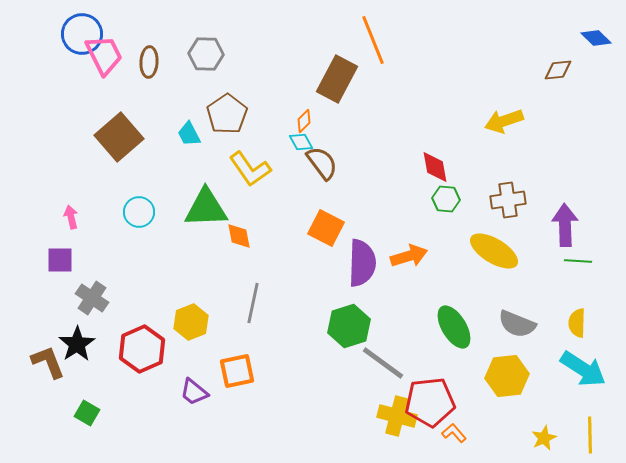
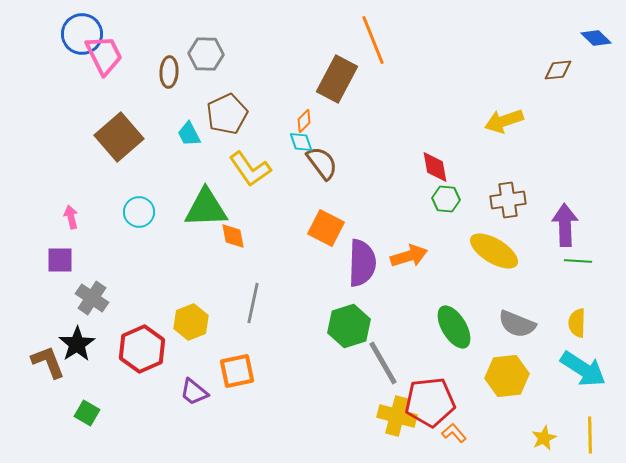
brown ellipse at (149, 62): moved 20 px right, 10 px down
brown pentagon at (227, 114): rotated 9 degrees clockwise
cyan diamond at (301, 142): rotated 10 degrees clockwise
orange diamond at (239, 236): moved 6 px left
gray line at (383, 363): rotated 24 degrees clockwise
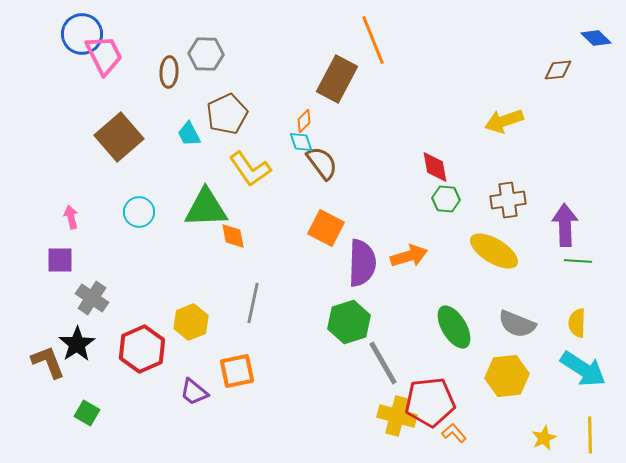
green hexagon at (349, 326): moved 4 px up
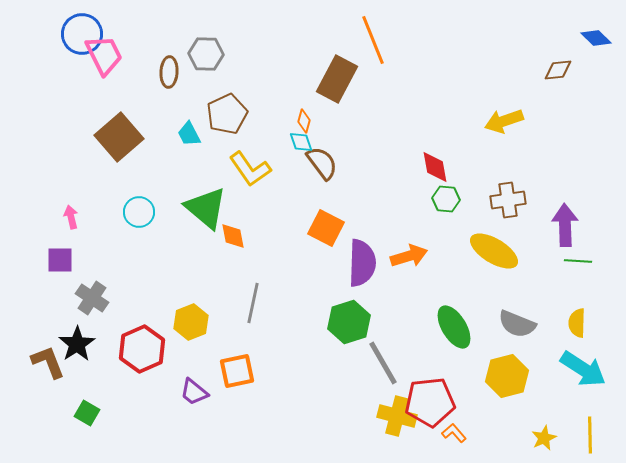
orange diamond at (304, 121): rotated 30 degrees counterclockwise
green triangle at (206, 208): rotated 42 degrees clockwise
yellow hexagon at (507, 376): rotated 9 degrees counterclockwise
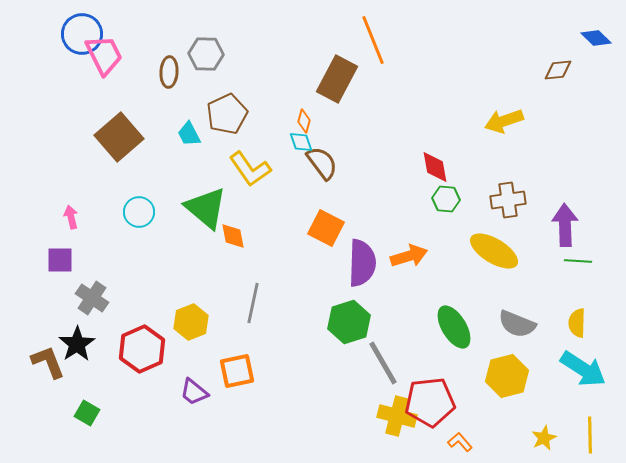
orange L-shape at (454, 433): moved 6 px right, 9 px down
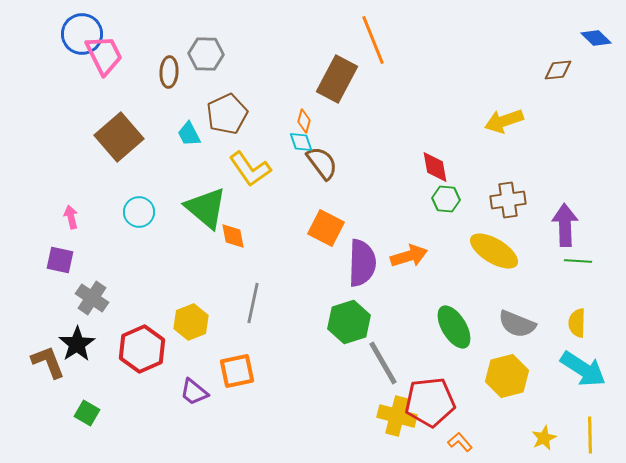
purple square at (60, 260): rotated 12 degrees clockwise
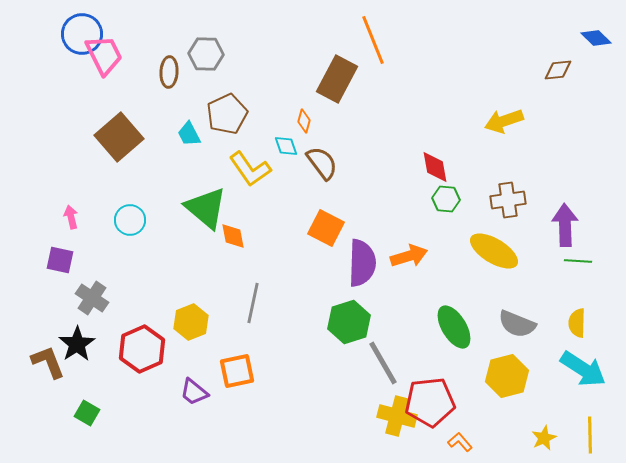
cyan diamond at (301, 142): moved 15 px left, 4 px down
cyan circle at (139, 212): moved 9 px left, 8 px down
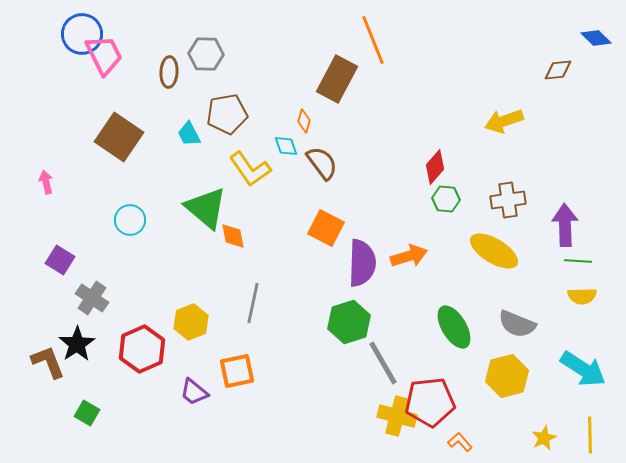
brown pentagon at (227, 114): rotated 15 degrees clockwise
brown square at (119, 137): rotated 15 degrees counterclockwise
red diamond at (435, 167): rotated 52 degrees clockwise
pink arrow at (71, 217): moved 25 px left, 35 px up
purple square at (60, 260): rotated 20 degrees clockwise
yellow semicircle at (577, 323): moved 5 px right, 27 px up; rotated 92 degrees counterclockwise
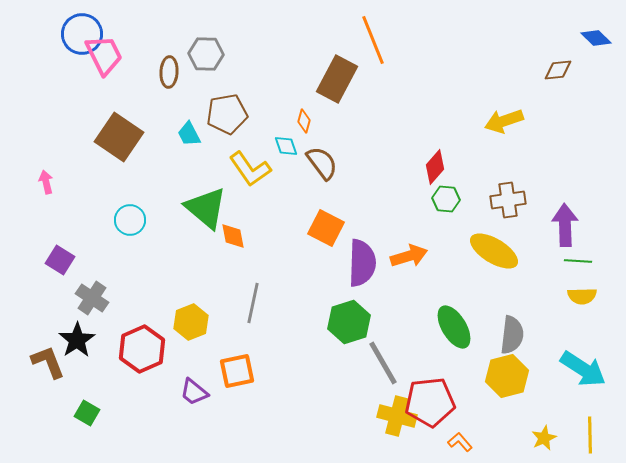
gray semicircle at (517, 324): moved 5 px left, 11 px down; rotated 105 degrees counterclockwise
black star at (77, 344): moved 4 px up
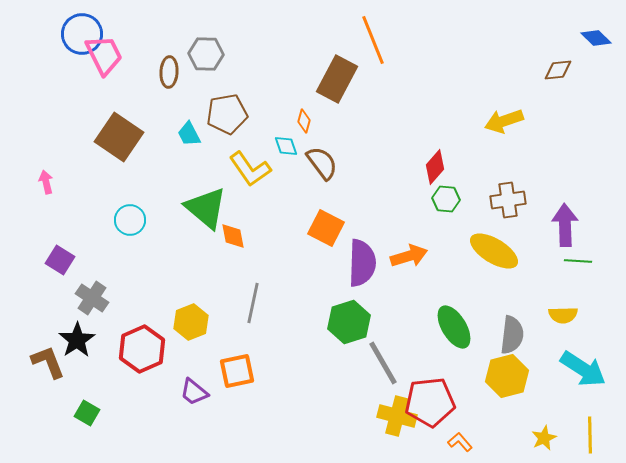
yellow semicircle at (582, 296): moved 19 px left, 19 px down
